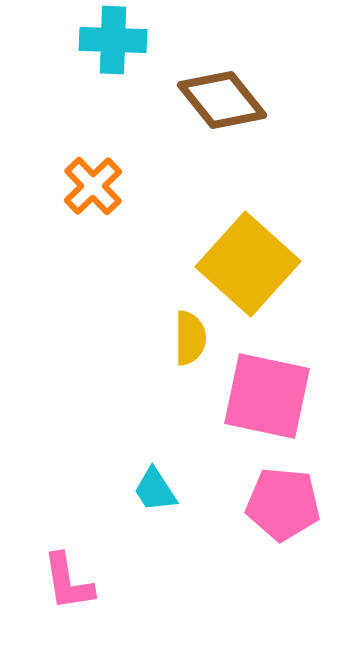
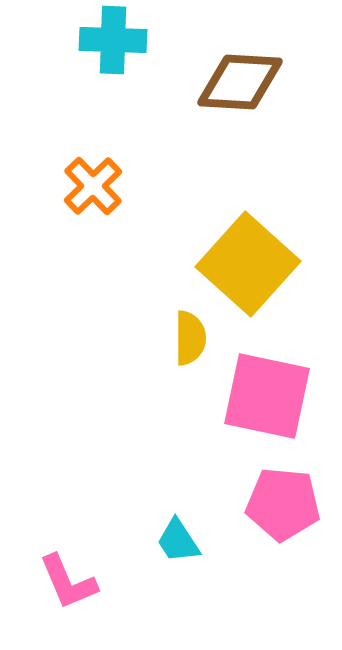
brown diamond: moved 18 px right, 18 px up; rotated 48 degrees counterclockwise
cyan trapezoid: moved 23 px right, 51 px down
pink L-shape: rotated 14 degrees counterclockwise
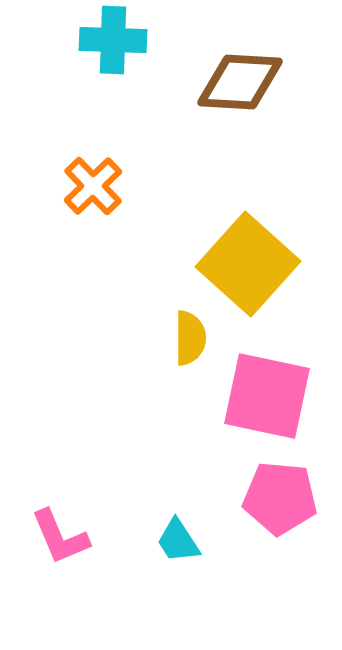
pink pentagon: moved 3 px left, 6 px up
pink L-shape: moved 8 px left, 45 px up
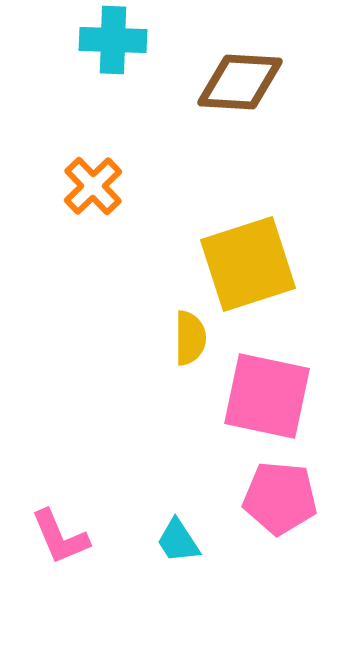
yellow square: rotated 30 degrees clockwise
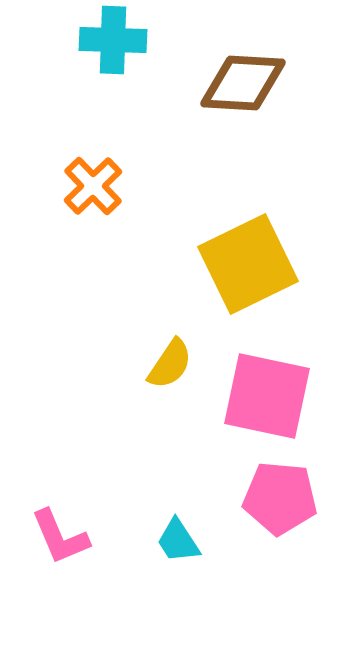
brown diamond: moved 3 px right, 1 px down
yellow square: rotated 8 degrees counterclockwise
yellow semicircle: moved 20 px left, 26 px down; rotated 34 degrees clockwise
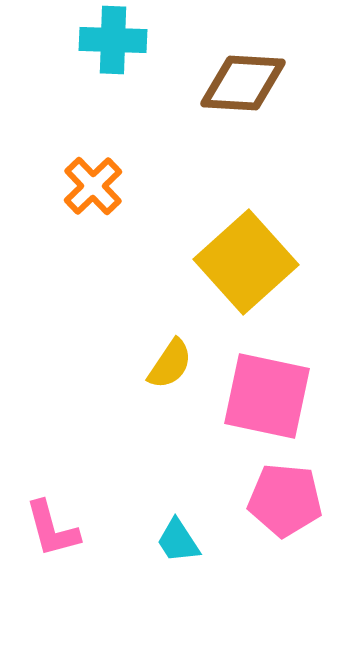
yellow square: moved 2 px left, 2 px up; rotated 16 degrees counterclockwise
pink pentagon: moved 5 px right, 2 px down
pink L-shape: moved 8 px left, 8 px up; rotated 8 degrees clockwise
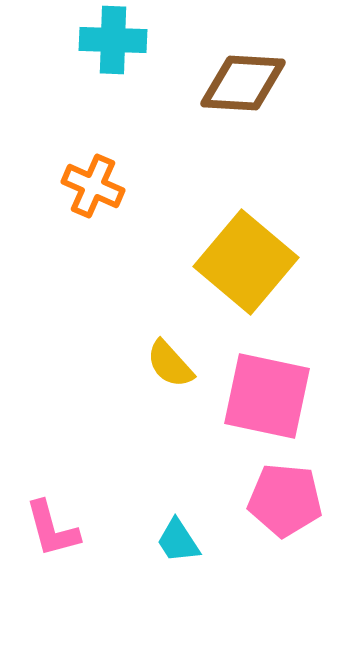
orange cross: rotated 22 degrees counterclockwise
yellow square: rotated 8 degrees counterclockwise
yellow semicircle: rotated 104 degrees clockwise
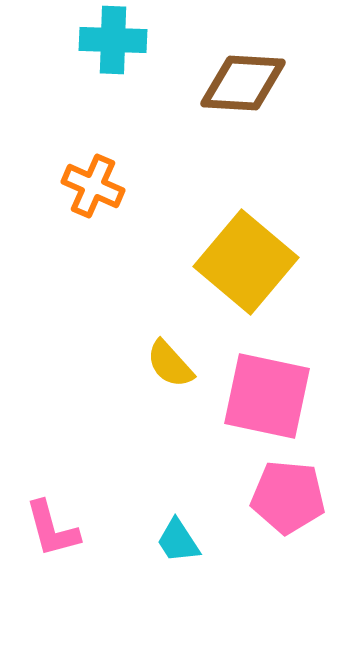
pink pentagon: moved 3 px right, 3 px up
